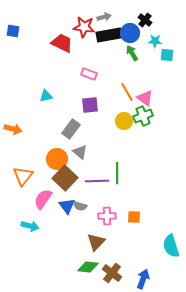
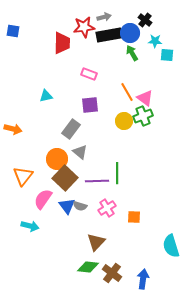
red star: rotated 15 degrees counterclockwise
red trapezoid: rotated 65 degrees clockwise
pink cross: moved 8 px up; rotated 30 degrees counterclockwise
blue arrow: rotated 12 degrees counterclockwise
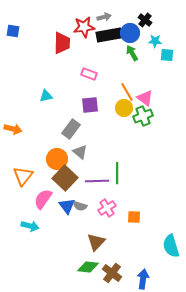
yellow circle: moved 13 px up
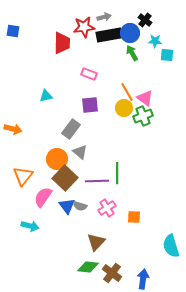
pink semicircle: moved 2 px up
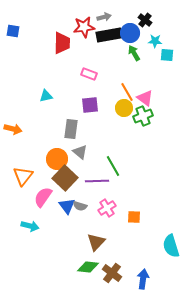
green arrow: moved 2 px right
gray rectangle: rotated 30 degrees counterclockwise
green line: moved 4 px left, 7 px up; rotated 30 degrees counterclockwise
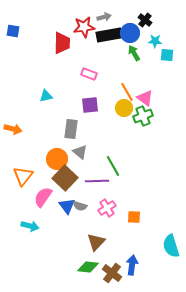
blue arrow: moved 11 px left, 14 px up
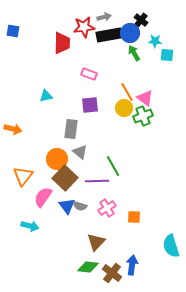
black cross: moved 4 px left
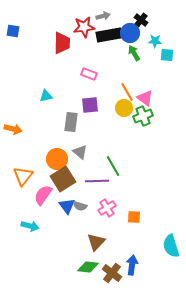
gray arrow: moved 1 px left, 1 px up
gray rectangle: moved 7 px up
brown square: moved 2 px left, 1 px down; rotated 15 degrees clockwise
pink semicircle: moved 2 px up
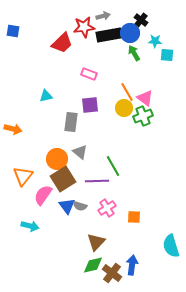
red trapezoid: rotated 45 degrees clockwise
green diamond: moved 5 px right, 2 px up; rotated 20 degrees counterclockwise
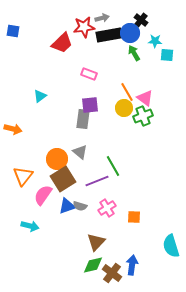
gray arrow: moved 1 px left, 2 px down
cyan triangle: moved 6 px left; rotated 24 degrees counterclockwise
gray rectangle: moved 12 px right, 3 px up
purple line: rotated 20 degrees counterclockwise
blue triangle: rotated 48 degrees clockwise
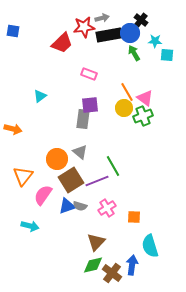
brown square: moved 8 px right, 1 px down
cyan semicircle: moved 21 px left
